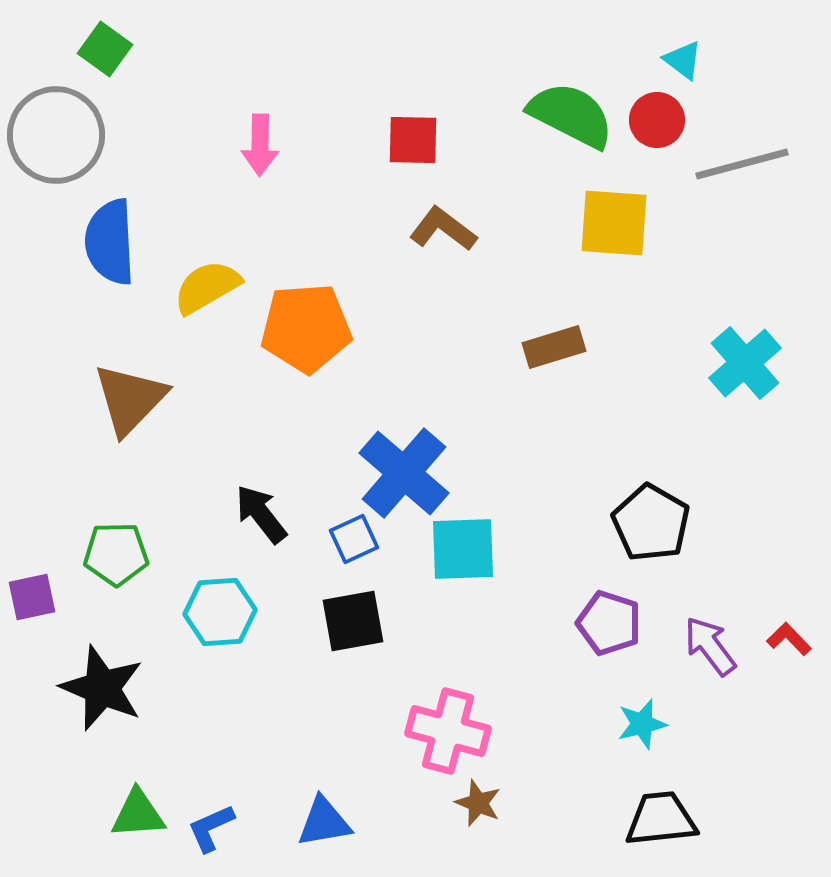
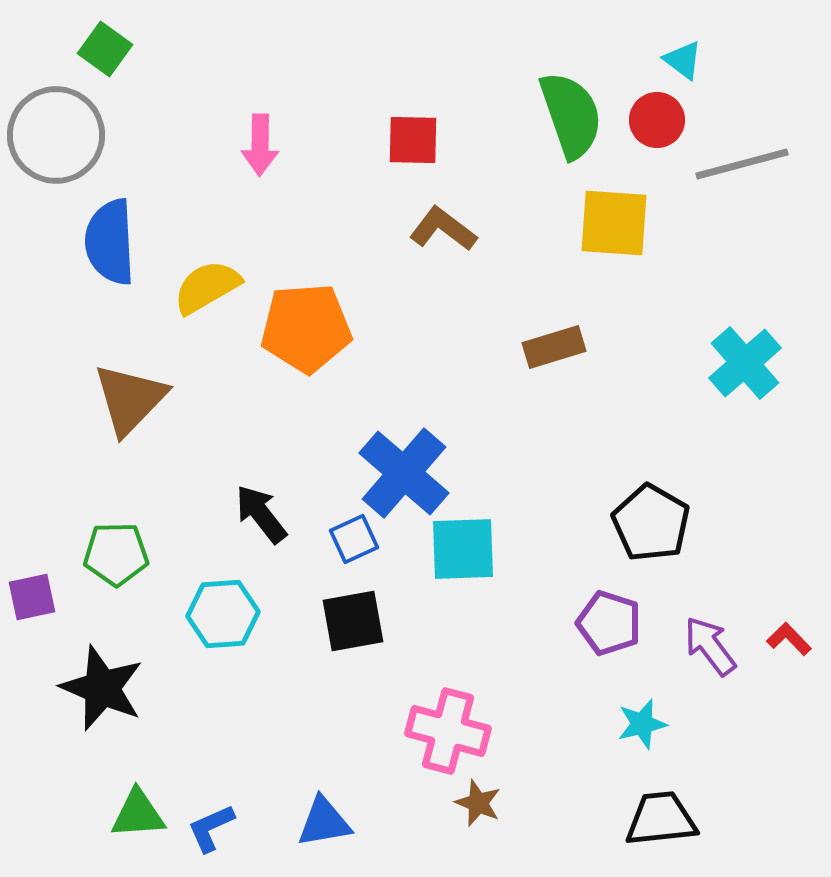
green semicircle: rotated 44 degrees clockwise
cyan hexagon: moved 3 px right, 2 px down
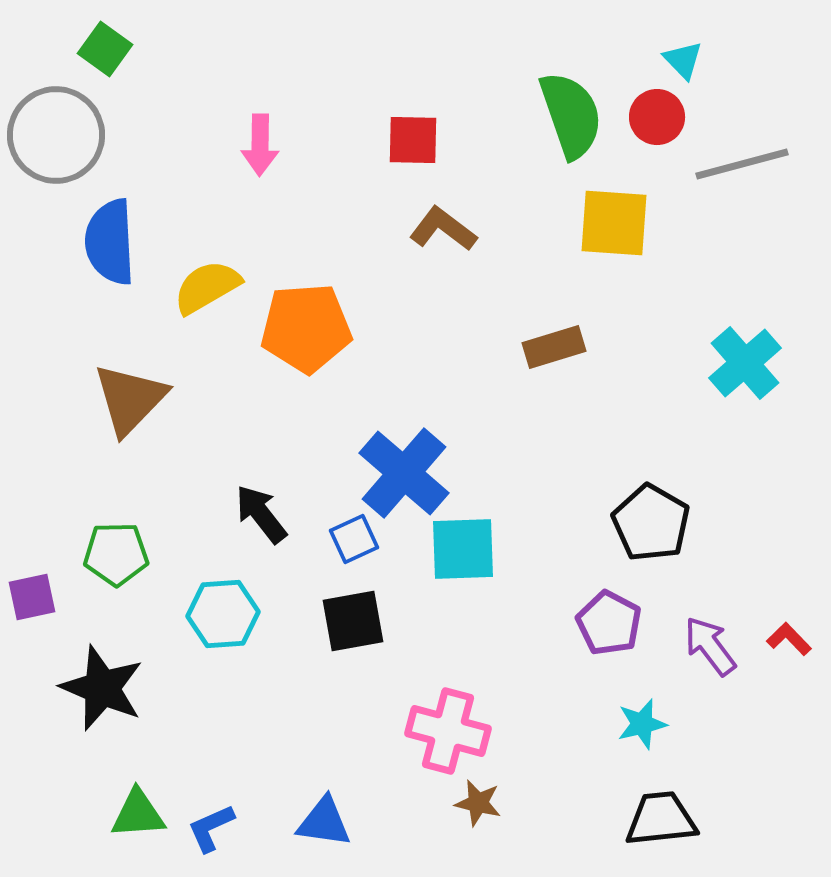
cyan triangle: rotated 9 degrees clockwise
red circle: moved 3 px up
purple pentagon: rotated 10 degrees clockwise
brown star: rotated 9 degrees counterclockwise
blue triangle: rotated 18 degrees clockwise
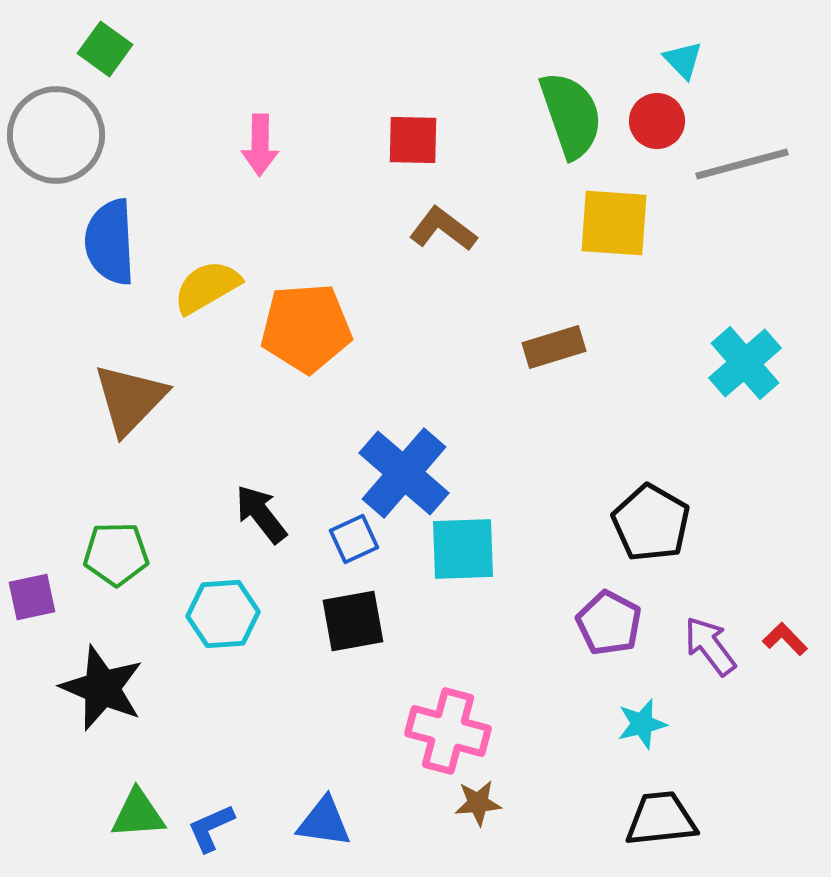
red circle: moved 4 px down
red L-shape: moved 4 px left
brown star: rotated 18 degrees counterclockwise
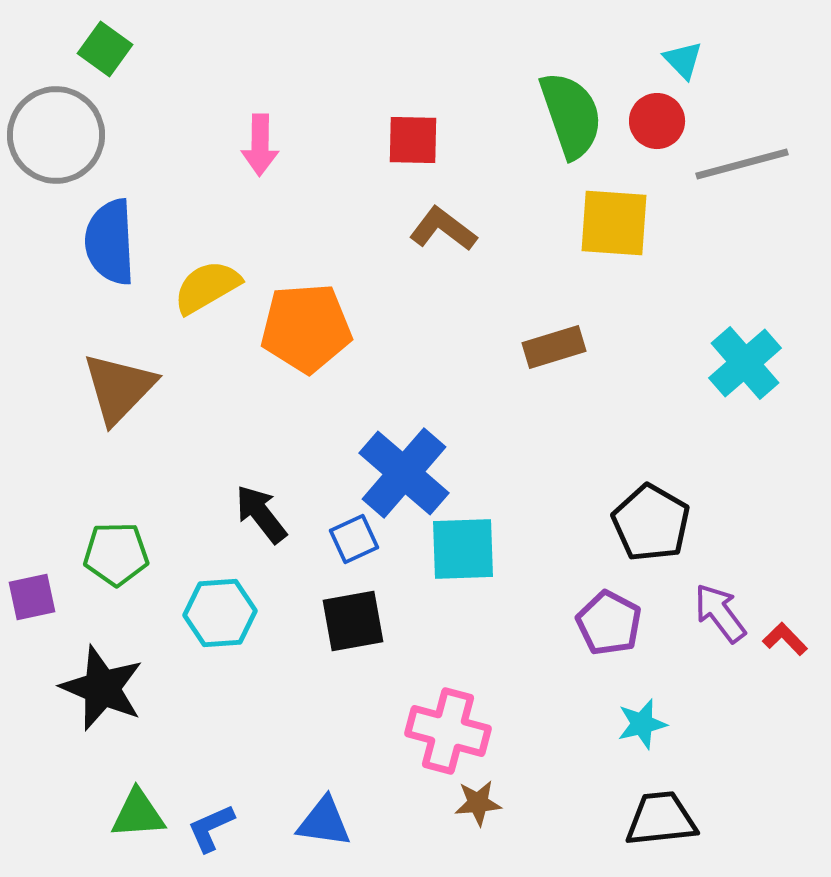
brown triangle: moved 11 px left, 11 px up
cyan hexagon: moved 3 px left, 1 px up
purple arrow: moved 10 px right, 33 px up
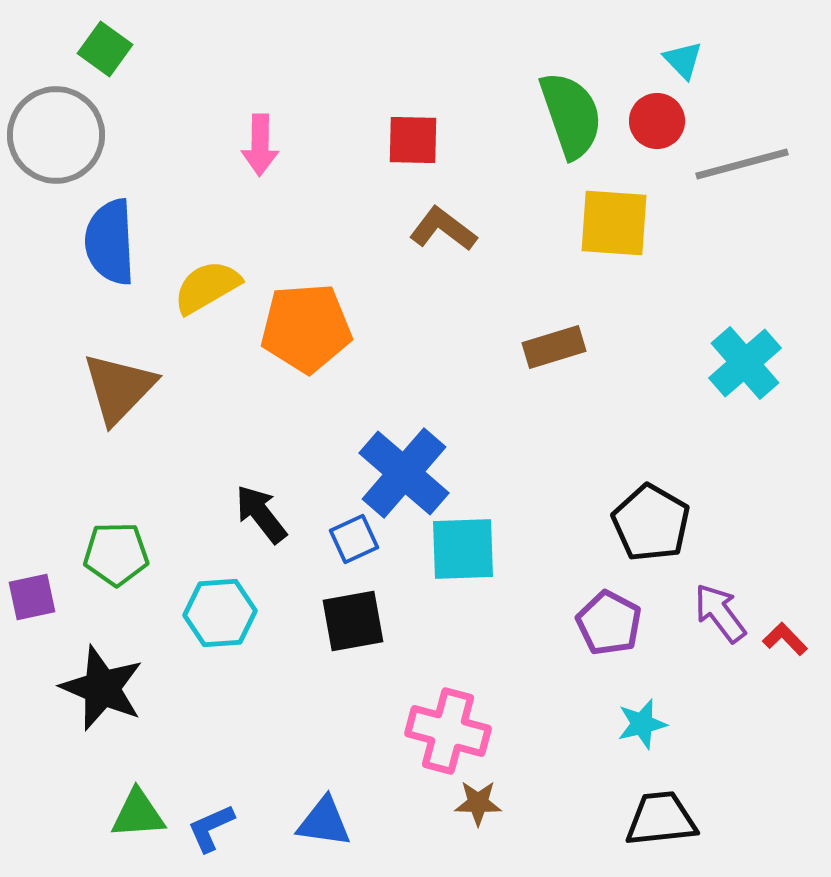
brown star: rotated 6 degrees clockwise
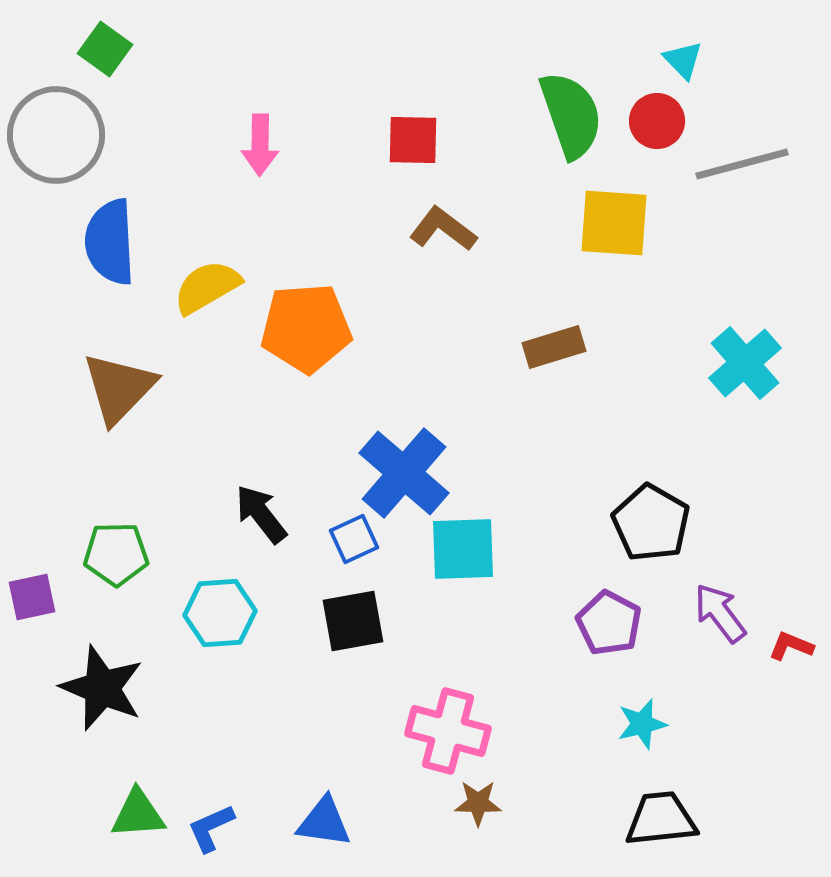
red L-shape: moved 6 px right, 7 px down; rotated 24 degrees counterclockwise
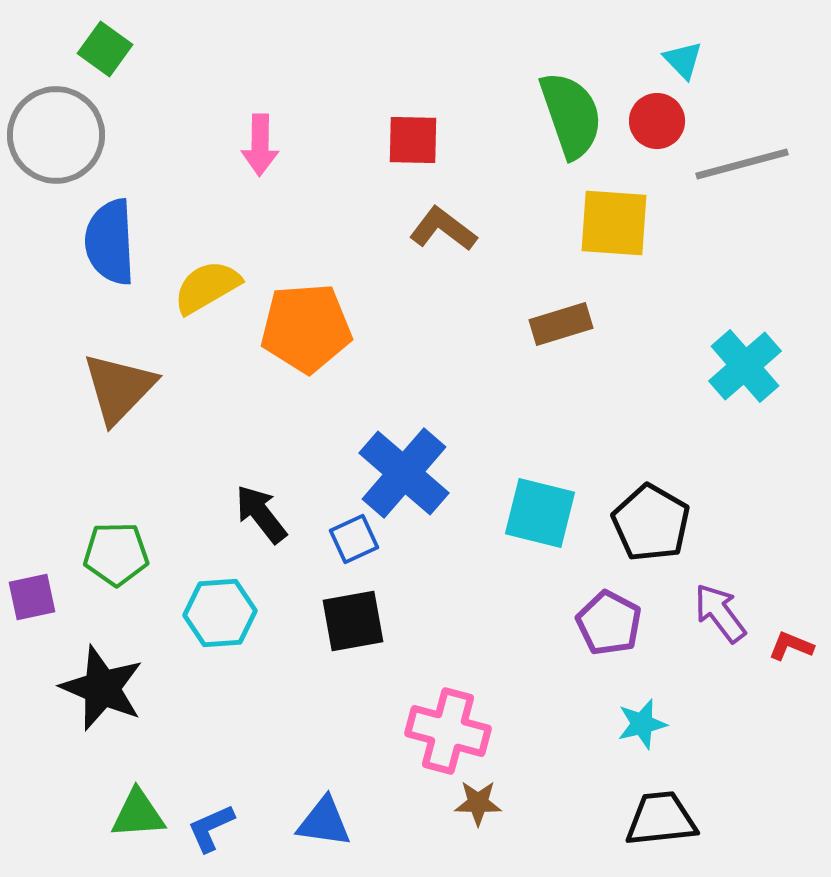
brown rectangle: moved 7 px right, 23 px up
cyan cross: moved 3 px down
cyan square: moved 77 px right, 36 px up; rotated 16 degrees clockwise
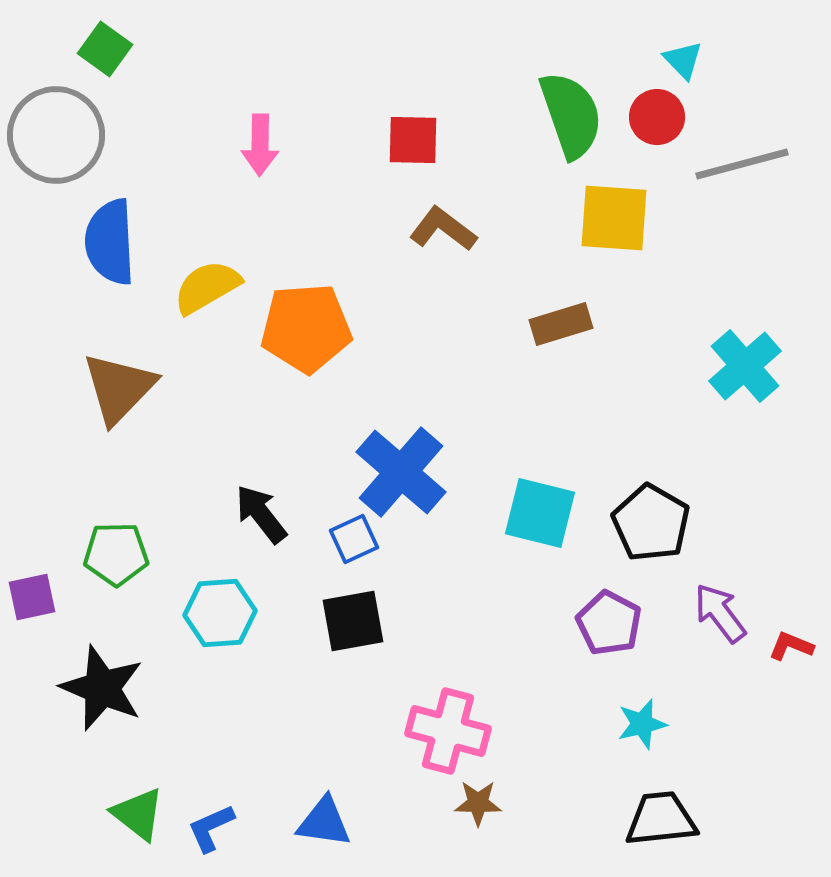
red circle: moved 4 px up
yellow square: moved 5 px up
blue cross: moved 3 px left, 1 px up
green triangle: rotated 42 degrees clockwise
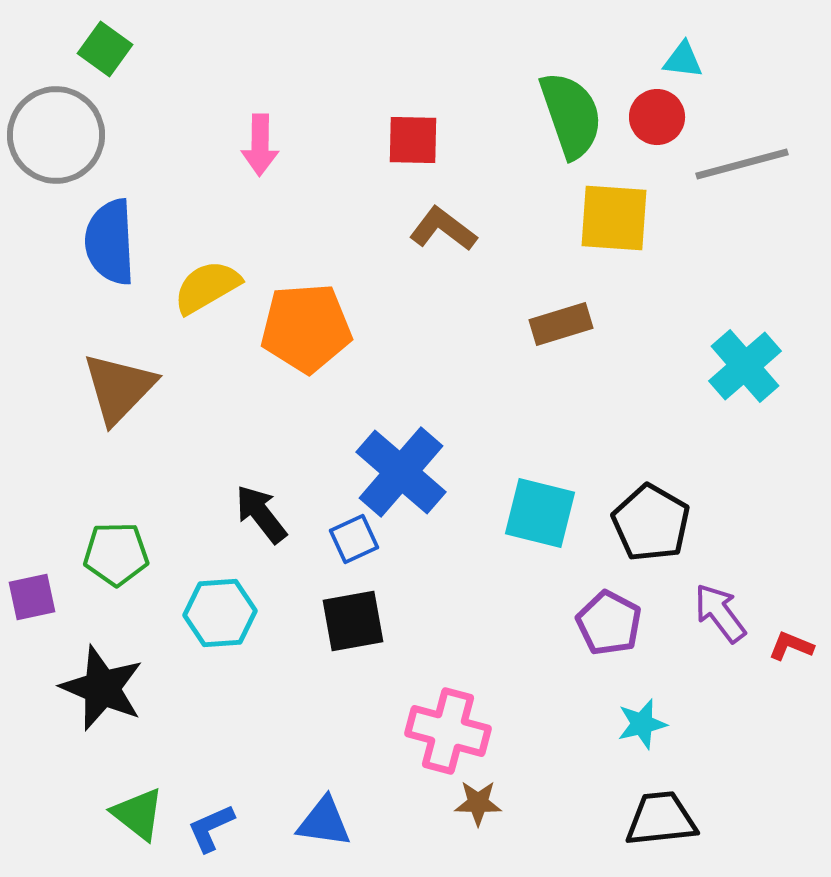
cyan triangle: rotated 39 degrees counterclockwise
